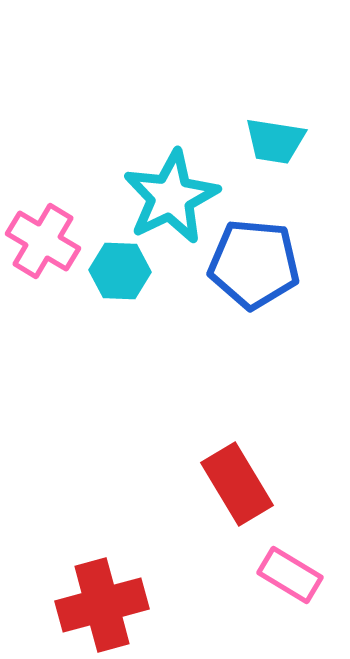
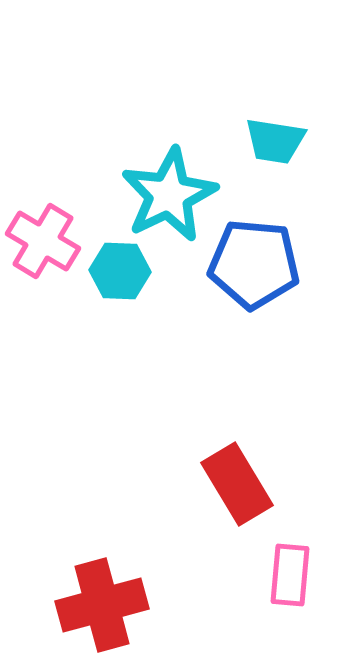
cyan star: moved 2 px left, 2 px up
pink rectangle: rotated 64 degrees clockwise
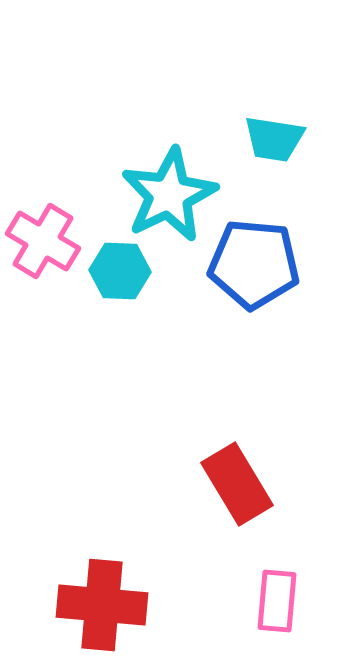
cyan trapezoid: moved 1 px left, 2 px up
pink rectangle: moved 13 px left, 26 px down
red cross: rotated 20 degrees clockwise
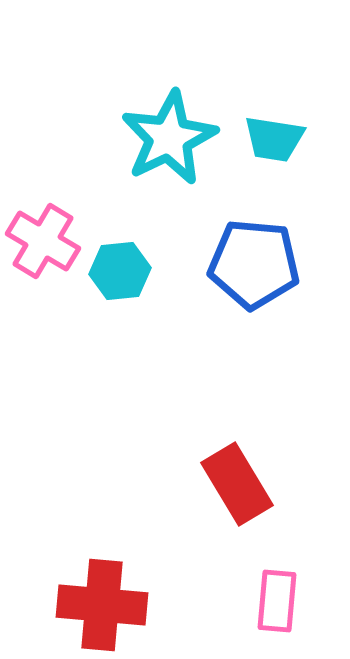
cyan star: moved 57 px up
cyan hexagon: rotated 8 degrees counterclockwise
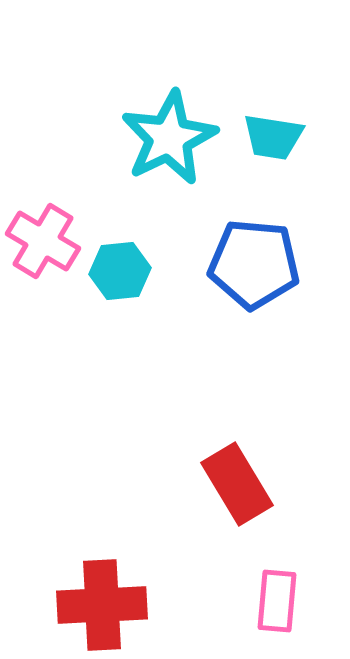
cyan trapezoid: moved 1 px left, 2 px up
red cross: rotated 8 degrees counterclockwise
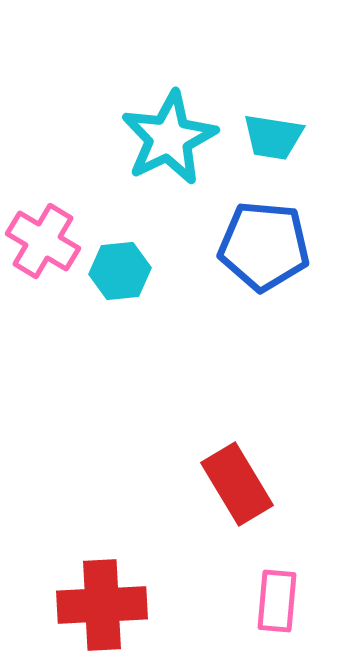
blue pentagon: moved 10 px right, 18 px up
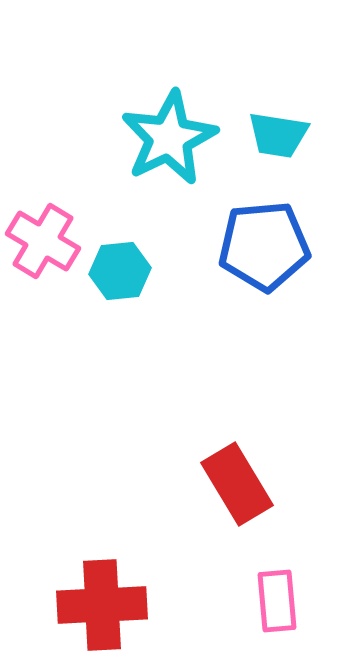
cyan trapezoid: moved 5 px right, 2 px up
blue pentagon: rotated 10 degrees counterclockwise
pink rectangle: rotated 10 degrees counterclockwise
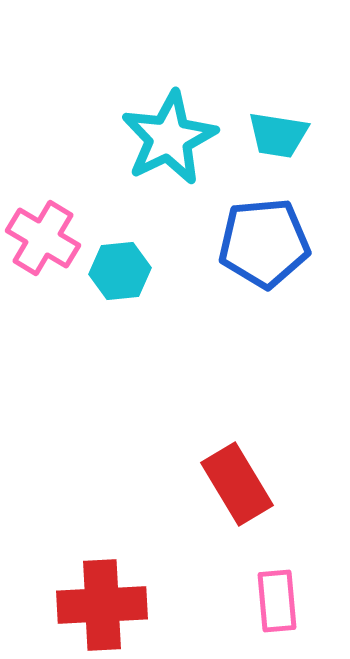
pink cross: moved 3 px up
blue pentagon: moved 3 px up
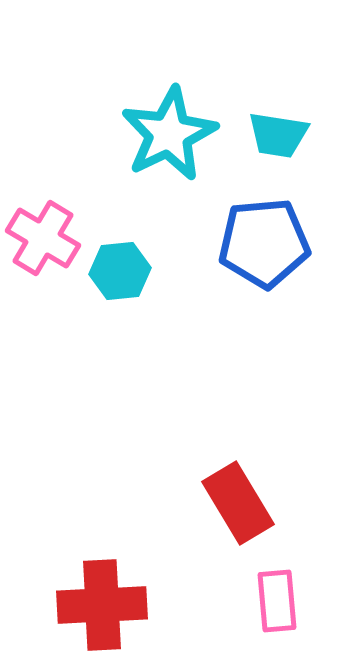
cyan star: moved 4 px up
red rectangle: moved 1 px right, 19 px down
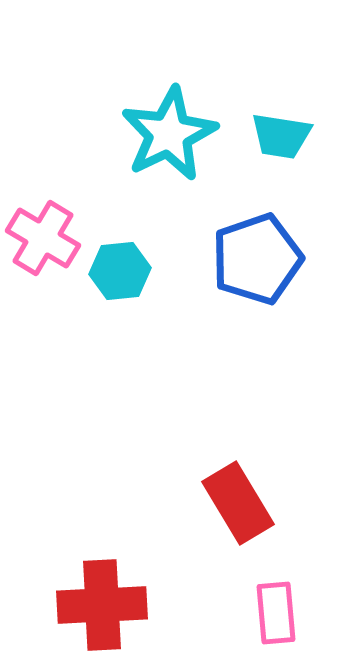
cyan trapezoid: moved 3 px right, 1 px down
blue pentagon: moved 7 px left, 16 px down; rotated 14 degrees counterclockwise
pink rectangle: moved 1 px left, 12 px down
